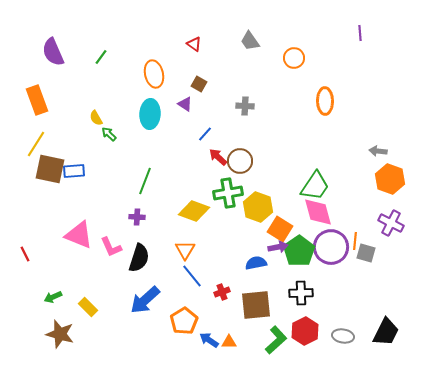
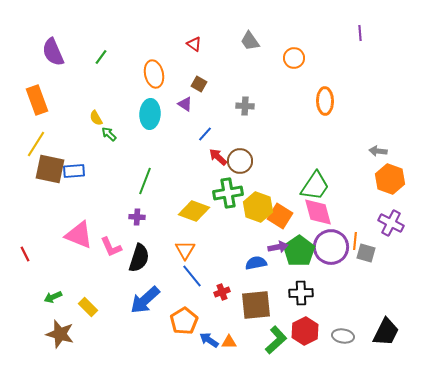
orange square at (280, 229): moved 13 px up
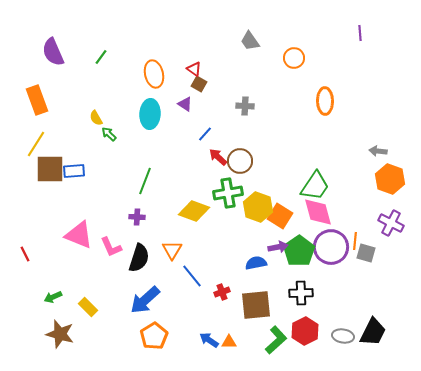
red triangle at (194, 44): moved 25 px down
brown square at (50, 169): rotated 12 degrees counterclockwise
orange triangle at (185, 250): moved 13 px left
orange pentagon at (184, 321): moved 30 px left, 15 px down
black trapezoid at (386, 332): moved 13 px left
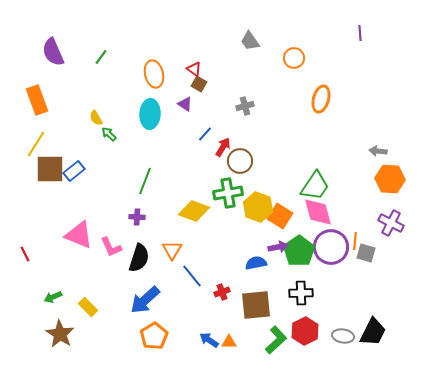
orange ellipse at (325, 101): moved 4 px left, 2 px up; rotated 16 degrees clockwise
gray cross at (245, 106): rotated 18 degrees counterclockwise
red arrow at (218, 157): moved 5 px right, 10 px up; rotated 78 degrees clockwise
blue rectangle at (74, 171): rotated 35 degrees counterclockwise
orange hexagon at (390, 179): rotated 16 degrees counterclockwise
brown star at (60, 334): rotated 16 degrees clockwise
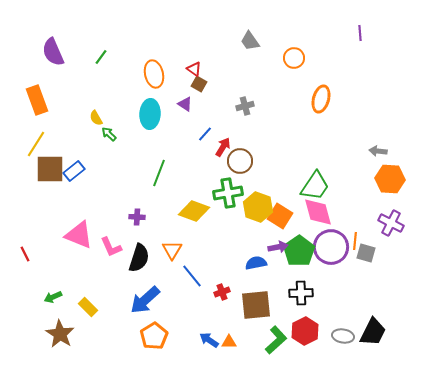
green line at (145, 181): moved 14 px right, 8 px up
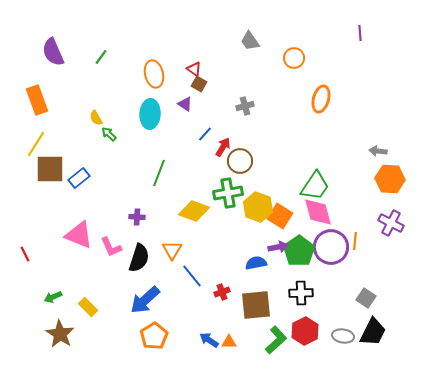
blue rectangle at (74, 171): moved 5 px right, 7 px down
gray square at (366, 253): moved 45 px down; rotated 18 degrees clockwise
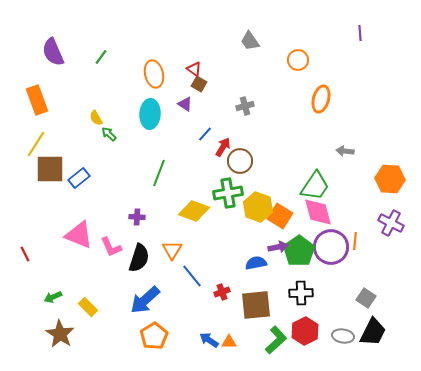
orange circle at (294, 58): moved 4 px right, 2 px down
gray arrow at (378, 151): moved 33 px left
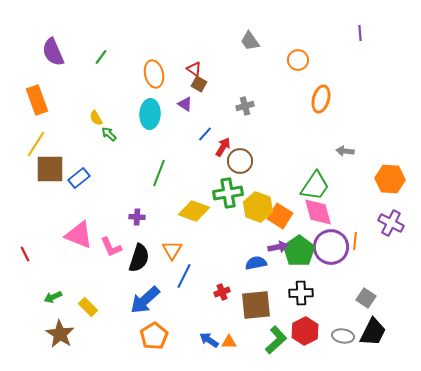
blue line at (192, 276): moved 8 px left; rotated 65 degrees clockwise
